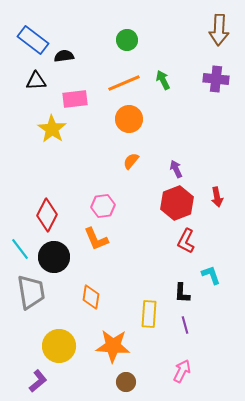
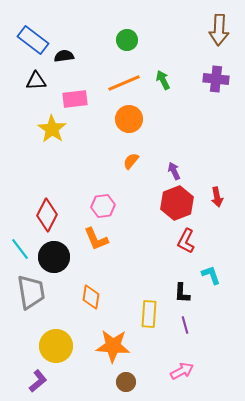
purple arrow: moved 2 px left, 2 px down
yellow circle: moved 3 px left
pink arrow: rotated 35 degrees clockwise
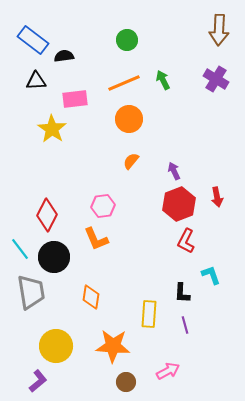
purple cross: rotated 25 degrees clockwise
red hexagon: moved 2 px right, 1 px down
pink arrow: moved 14 px left
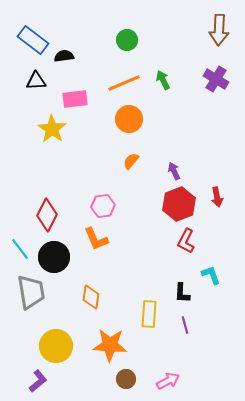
orange star: moved 3 px left, 1 px up
pink arrow: moved 10 px down
brown circle: moved 3 px up
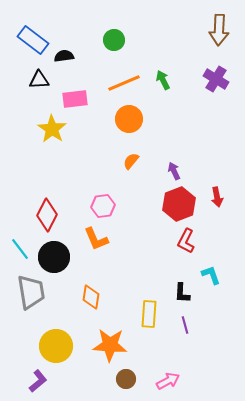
green circle: moved 13 px left
black triangle: moved 3 px right, 1 px up
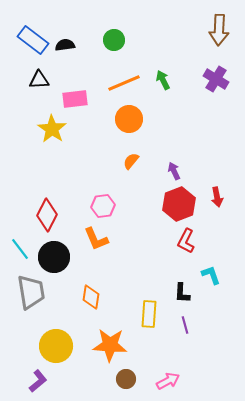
black semicircle: moved 1 px right, 11 px up
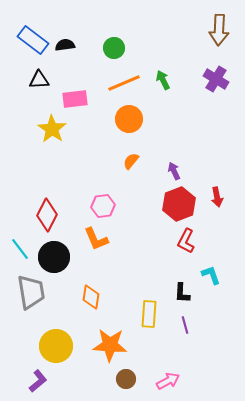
green circle: moved 8 px down
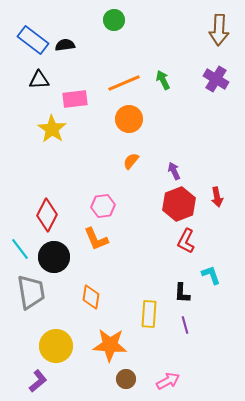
green circle: moved 28 px up
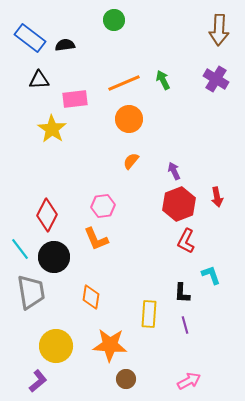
blue rectangle: moved 3 px left, 2 px up
pink arrow: moved 21 px right
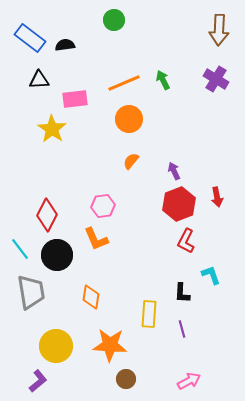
black circle: moved 3 px right, 2 px up
purple line: moved 3 px left, 4 px down
